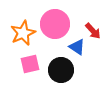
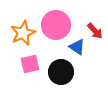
pink circle: moved 1 px right, 1 px down
red arrow: moved 2 px right
black circle: moved 2 px down
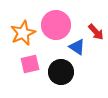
red arrow: moved 1 px right, 1 px down
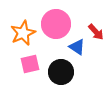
pink circle: moved 1 px up
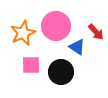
pink circle: moved 2 px down
pink square: moved 1 px right, 1 px down; rotated 12 degrees clockwise
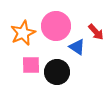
black circle: moved 4 px left
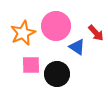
red arrow: moved 1 px down
black circle: moved 2 px down
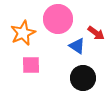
pink circle: moved 2 px right, 7 px up
red arrow: rotated 12 degrees counterclockwise
blue triangle: moved 1 px up
black circle: moved 26 px right, 4 px down
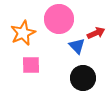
pink circle: moved 1 px right
red arrow: rotated 60 degrees counterclockwise
blue triangle: rotated 12 degrees clockwise
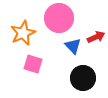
pink circle: moved 1 px up
red arrow: moved 4 px down
blue triangle: moved 4 px left
pink square: moved 2 px right, 1 px up; rotated 18 degrees clockwise
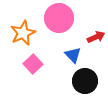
blue triangle: moved 9 px down
pink square: rotated 30 degrees clockwise
black circle: moved 2 px right, 3 px down
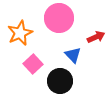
orange star: moved 3 px left
black circle: moved 25 px left
